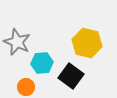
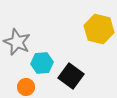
yellow hexagon: moved 12 px right, 14 px up
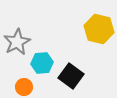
gray star: rotated 20 degrees clockwise
orange circle: moved 2 px left
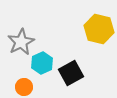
gray star: moved 4 px right
cyan hexagon: rotated 20 degrees counterclockwise
black square: moved 3 px up; rotated 25 degrees clockwise
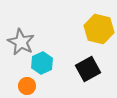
gray star: rotated 16 degrees counterclockwise
black square: moved 17 px right, 4 px up
orange circle: moved 3 px right, 1 px up
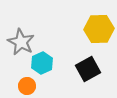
yellow hexagon: rotated 16 degrees counterclockwise
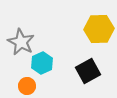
black square: moved 2 px down
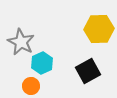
orange circle: moved 4 px right
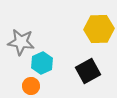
gray star: rotated 20 degrees counterclockwise
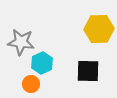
black square: rotated 30 degrees clockwise
orange circle: moved 2 px up
